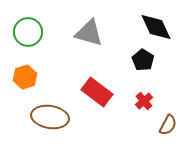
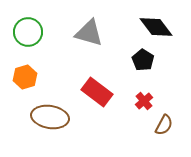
black diamond: rotated 12 degrees counterclockwise
brown semicircle: moved 4 px left
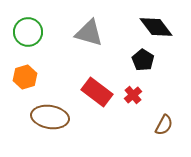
red cross: moved 11 px left, 6 px up
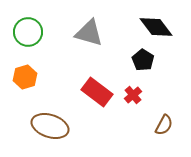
brown ellipse: moved 9 px down; rotated 9 degrees clockwise
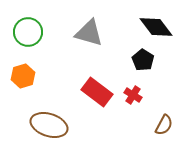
orange hexagon: moved 2 px left, 1 px up
red cross: rotated 18 degrees counterclockwise
brown ellipse: moved 1 px left, 1 px up
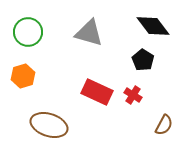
black diamond: moved 3 px left, 1 px up
red rectangle: rotated 12 degrees counterclockwise
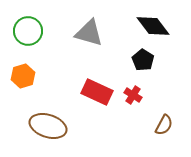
green circle: moved 1 px up
brown ellipse: moved 1 px left, 1 px down
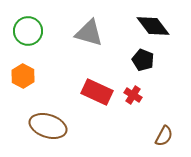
black pentagon: rotated 10 degrees counterclockwise
orange hexagon: rotated 15 degrees counterclockwise
brown semicircle: moved 11 px down
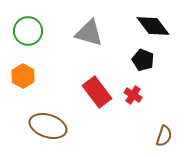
red rectangle: rotated 28 degrees clockwise
brown semicircle: rotated 10 degrees counterclockwise
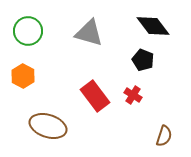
red rectangle: moved 2 px left, 4 px down
